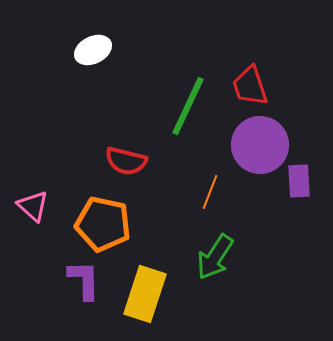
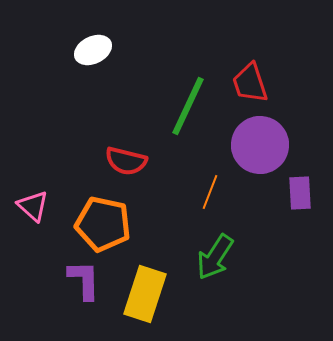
red trapezoid: moved 3 px up
purple rectangle: moved 1 px right, 12 px down
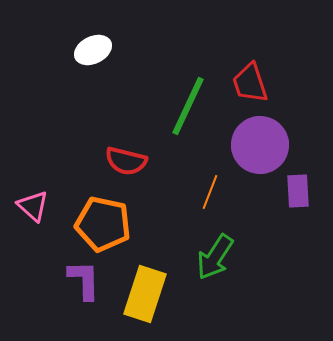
purple rectangle: moved 2 px left, 2 px up
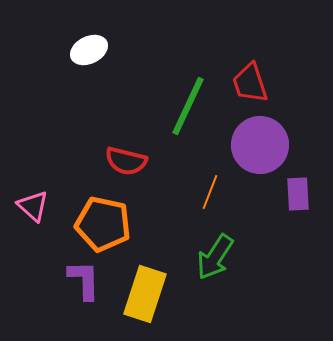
white ellipse: moved 4 px left
purple rectangle: moved 3 px down
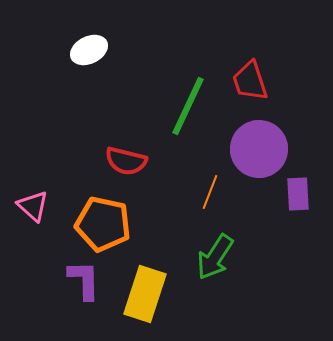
red trapezoid: moved 2 px up
purple circle: moved 1 px left, 4 px down
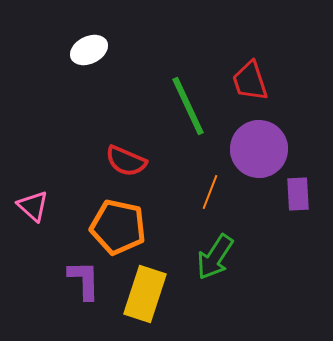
green line: rotated 50 degrees counterclockwise
red semicircle: rotated 9 degrees clockwise
orange pentagon: moved 15 px right, 3 px down
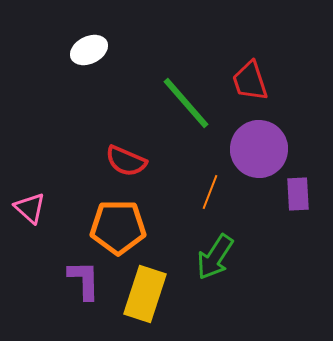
green line: moved 2 px left, 3 px up; rotated 16 degrees counterclockwise
pink triangle: moved 3 px left, 2 px down
orange pentagon: rotated 12 degrees counterclockwise
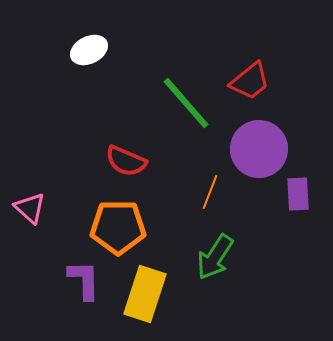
red trapezoid: rotated 111 degrees counterclockwise
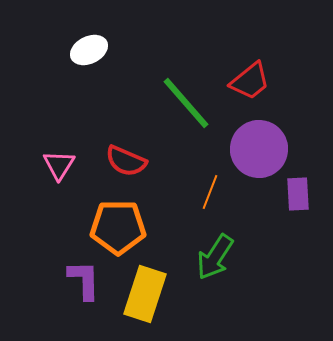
pink triangle: moved 29 px right, 43 px up; rotated 20 degrees clockwise
